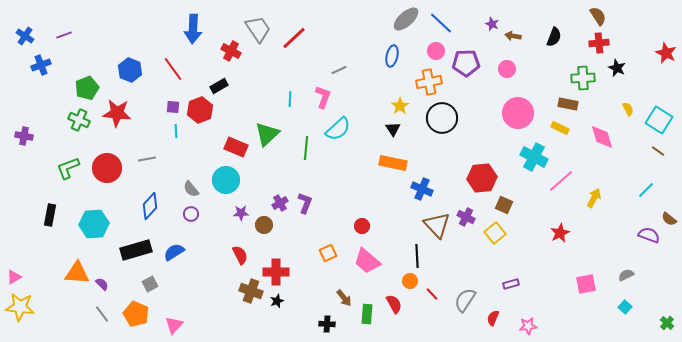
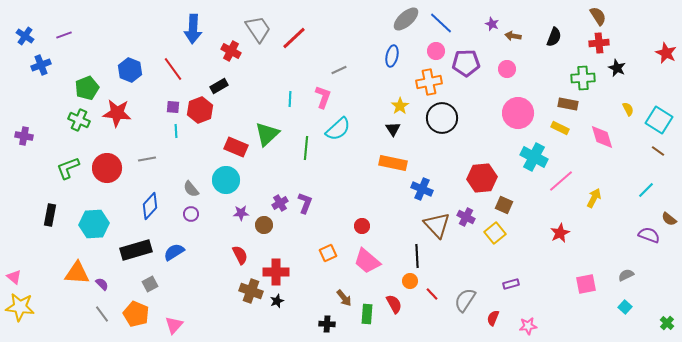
pink triangle at (14, 277): rotated 49 degrees counterclockwise
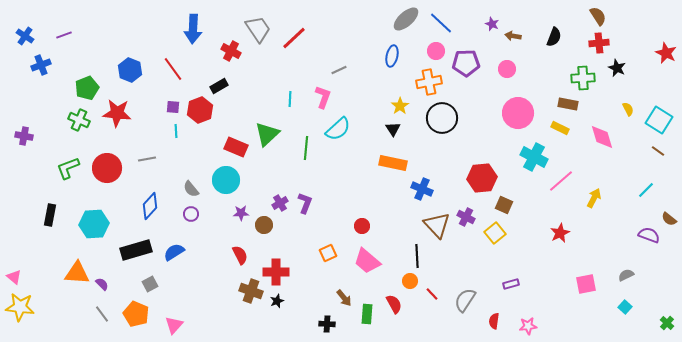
red semicircle at (493, 318): moved 1 px right, 3 px down; rotated 14 degrees counterclockwise
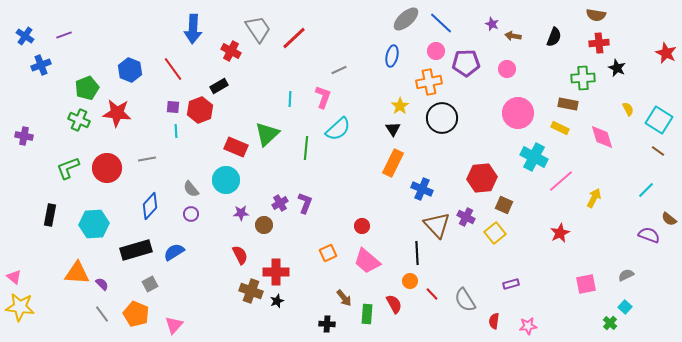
brown semicircle at (598, 16): moved 2 px left, 1 px up; rotated 132 degrees clockwise
orange rectangle at (393, 163): rotated 76 degrees counterclockwise
black line at (417, 256): moved 3 px up
gray semicircle at (465, 300): rotated 65 degrees counterclockwise
green cross at (667, 323): moved 57 px left
